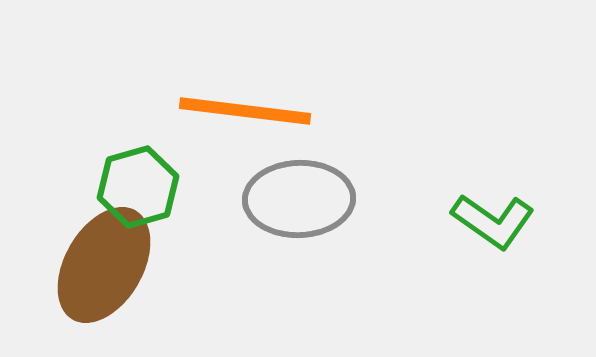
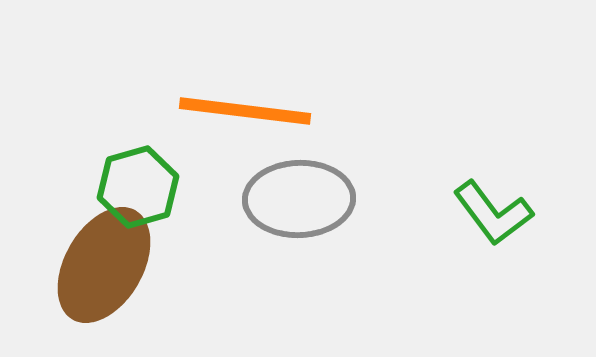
green L-shape: moved 8 px up; rotated 18 degrees clockwise
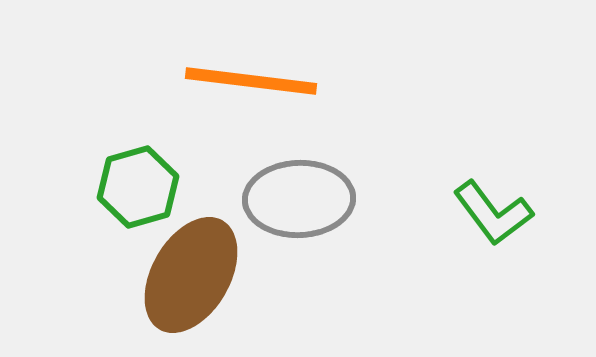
orange line: moved 6 px right, 30 px up
brown ellipse: moved 87 px right, 10 px down
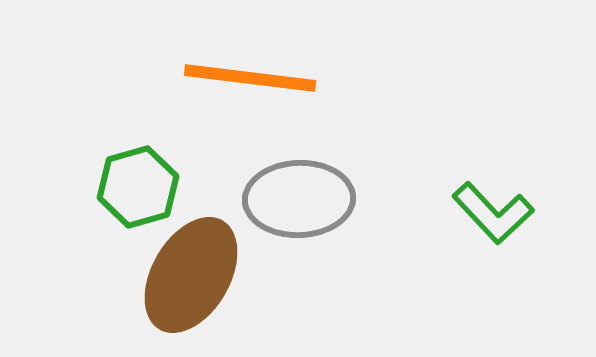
orange line: moved 1 px left, 3 px up
green L-shape: rotated 6 degrees counterclockwise
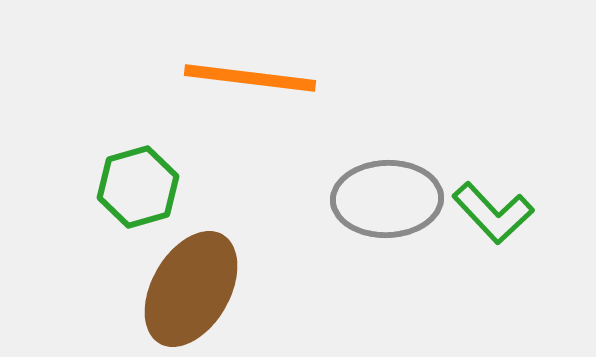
gray ellipse: moved 88 px right
brown ellipse: moved 14 px down
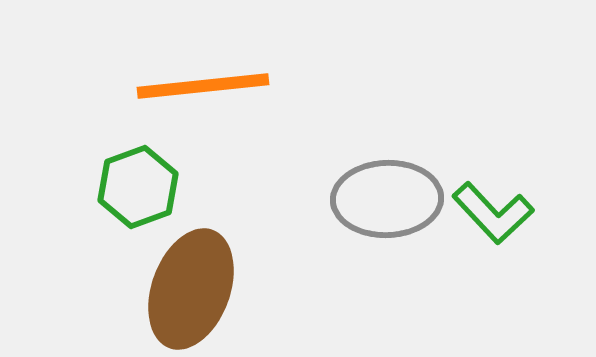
orange line: moved 47 px left, 8 px down; rotated 13 degrees counterclockwise
green hexagon: rotated 4 degrees counterclockwise
brown ellipse: rotated 10 degrees counterclockwise
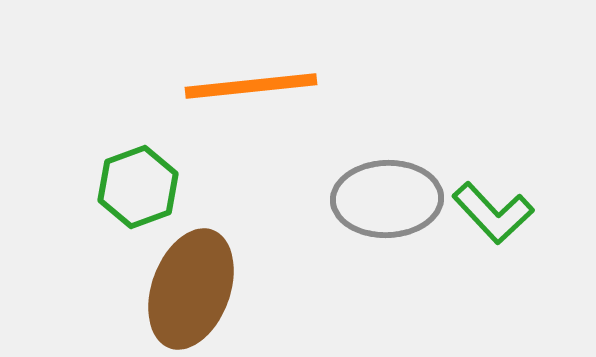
orange line: moved 48 px right
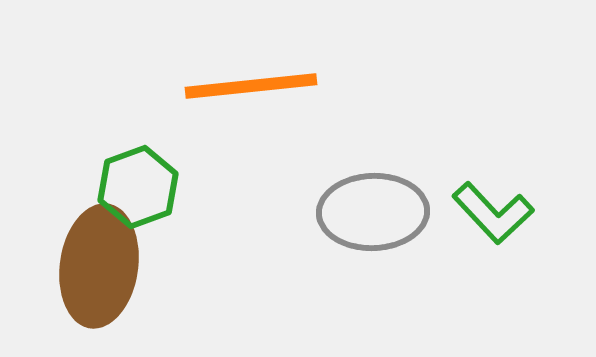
gray ellipse: moved 14 px left, 13 px down
brown ellipse: moved 92 px left, 23 px up; rotated 12 degrees counterclockwise
